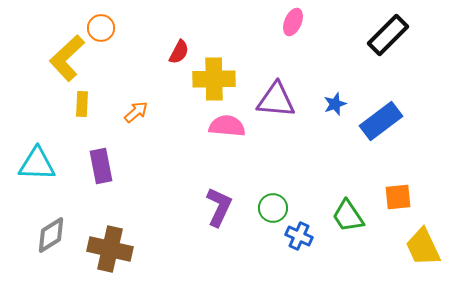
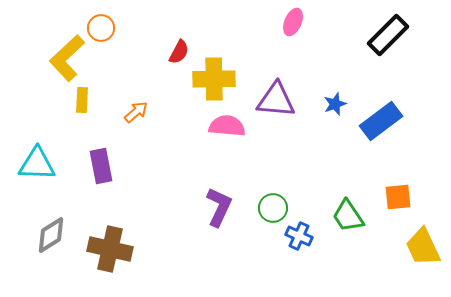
yellow rectangle: moved 4 px up
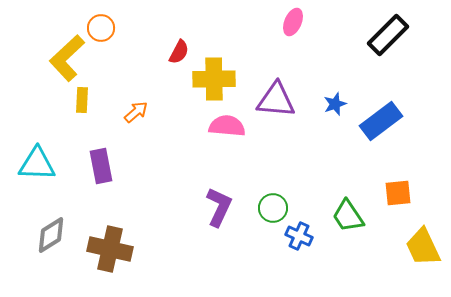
orange square: moved 4 px up
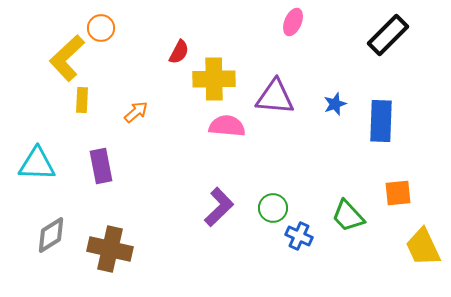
purple triangle: moved 1 px left, 3 px up
blue rectangle: rotated 51 degrees counterclockwise
purple L-shape: rotated 21 degrees clockwise
green trapezoid: rotated 9 degrees counterclockwise
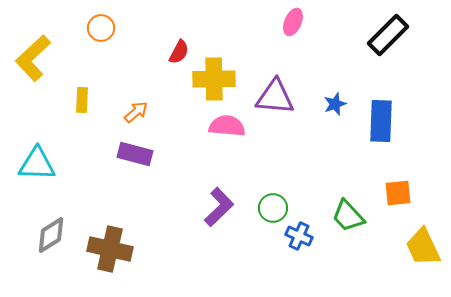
yellow L-shape: moved 34 px left
purple rectangle: moved 34 px right, 12 px up; rotated 64 degrees counterclockwise
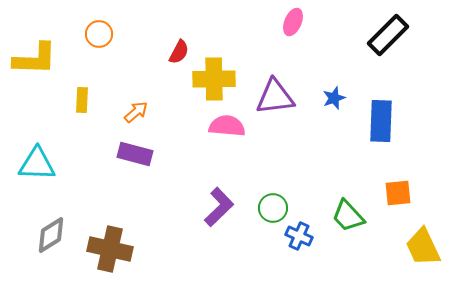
orange circle: moved 2 px left, 6 px down
yellow L-shape: moved 2 px right, 1 px down; rotated 135 degrees counterclockwise
purple triangle: rotated 12 degrees counterclockwise
blue star: moved 1 px left, 6 px up
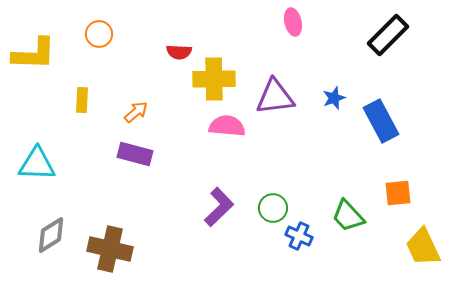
pink ellipse: rotated 36 degrees counterclockwise
red semicircle: rotated 65 degrees clockwise
yellow L-shape: moved 1 px left, 5 px up
blue rectangle: rotated 30 degrees counterclockwise
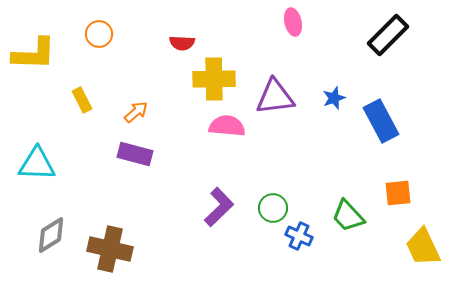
red semicircle: moved 3 px right, 9 px up
yellow rectangle: rotated 30 degrees counterclockwise
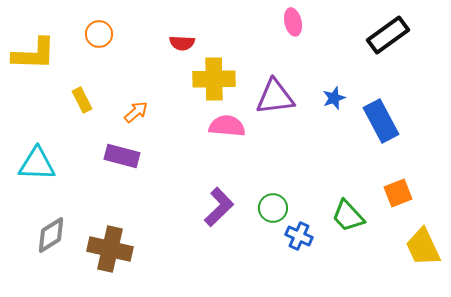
black rectangle: rotated 9 degrees clockwise
purple rectangle: moved 13 px left, 2 px down
orange square: rotated 16 degrees counterclockwise
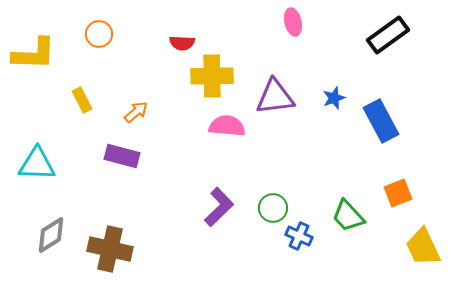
yellow cross: moved 2 px left, 3 px up
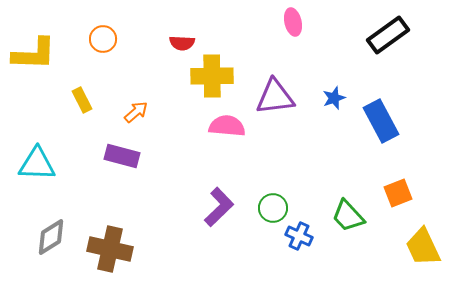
orange circle: moved 4 px right, 5 px down
gray diamond: moved 2 px down
